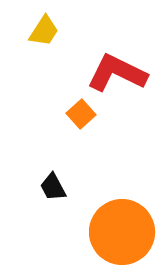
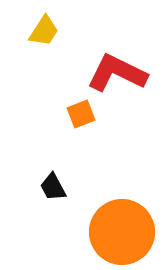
orange square: rotated 20 degrees clockwise
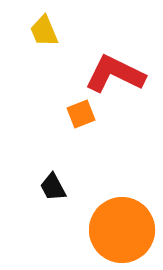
yellow trapezoid: rotated 124 degrees clockwise
red L-shape: moved 2 px left, 1 px down
orange circle: moved 2 px up
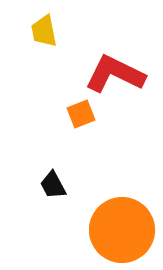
yellow trapezoid: rotated 12 degrees clockwise
black trapezoid: moved 2 px up
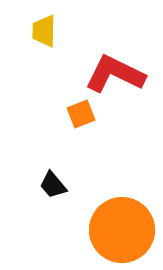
yellow trapezoid: rotated 12 degrees clockwise
black trapezoid: rotated 12 degrees counterclockwise
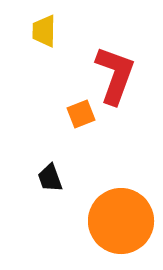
red L-shape: moved 1 px down; rotated 84 degrees clockwise
black trapezoid: moved 3 px left, 7 px up; rotated 20 degrees clockwise
orange circle: moved 1 px left, 9 px up
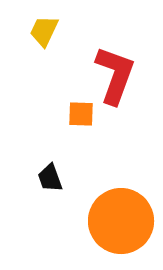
yellow trapezoid: rotated 24 degrees clockwise
orange square: rotated 24 degrees clockwise
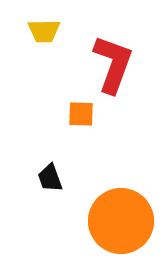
yellow trapezoid: rotated 116 degrees counterclockwise
red L-shape: moved 2 px left, 11 px up
